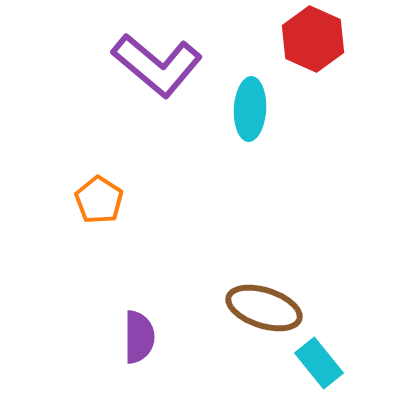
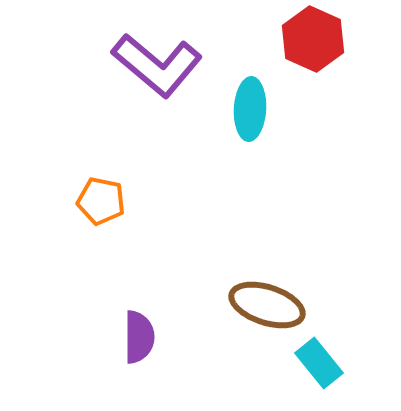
orange pentagon: moved 2 px right, 1 px down; rotated 21 degrees counterclockwise
brown ellipse: moved 3 px right, 3 px up
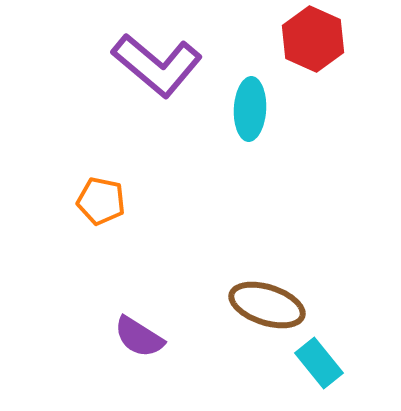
purple semicircle: rotated 122 degrees clockwise
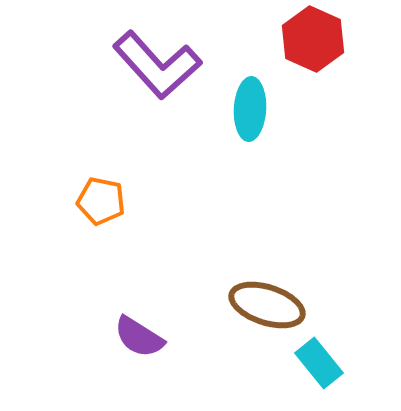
purple L-shape: rotated 8 degrees clockwise
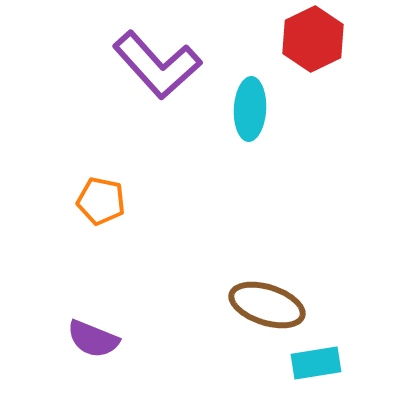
red hexagon: rotated 10 degrees clockwise
purple semicircle: moved 46 px left, 2 px down; rotated 10 degrees counterclockwise
cyan rectangle: moved 3 px left; rotated 60 degrees counterclockwise
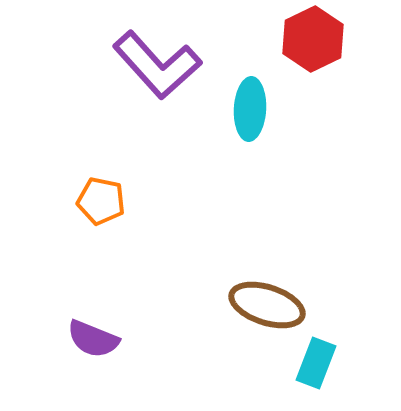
cyan rectangle: rotated 60 degrees counterclockwise
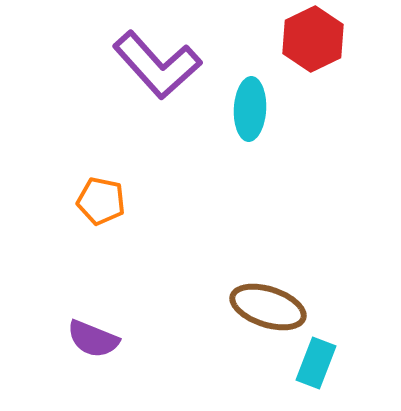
brown ellipse: moved 1 px right, 2 px down
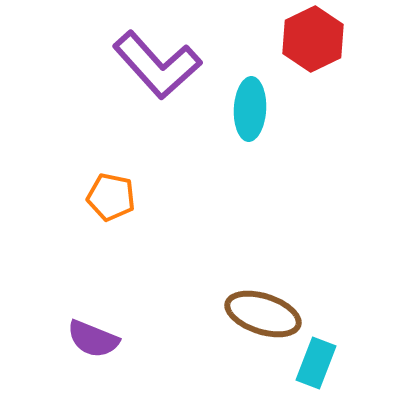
orange pentagon: moved 10 px right, 4 px up
brown ellipse: moved 5 px left, 7 px down
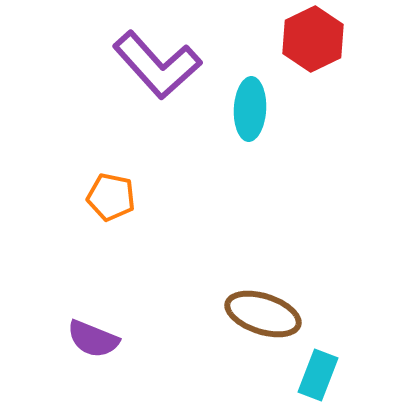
cyan rectangle: moved 2 px right, 12 px down
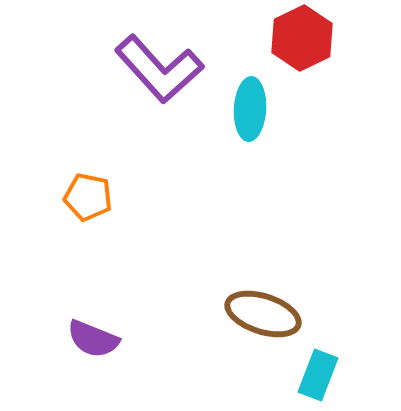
red hexagon: moved 11 px left, 1 px up
purple L-shape: moved 2 px right, 4 px down
orange pentagon: moved 23 px left
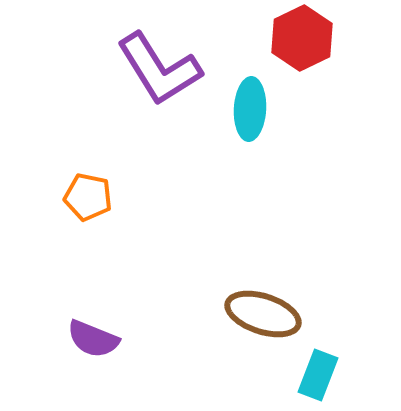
purple L-shape: rotated 10 degrees clockwise
